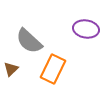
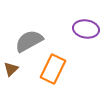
gray semicircle: rotated 108 degrees clockwise
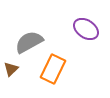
purple ellipse: rotated 25 degrees clockwise
gray semicircle: moved 1 px down
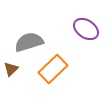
gray semicircle: rotated 12 degrees clockwise
orange rectangle: rotated 20 degrees clockwise
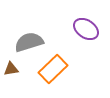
brown triangle: rotated 35 degrees clockwise
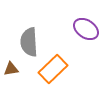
gray semicircle: rotated 76 degrees counterclockwise
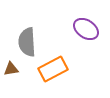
gray semicircle: moved 2 px left
orange rectangle: rotated 16 degrees clockwise
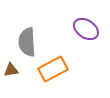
brown triangle: moved 1 px down
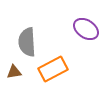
brown triangle: moved 3 px right, 2 px down
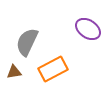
purple ellipse: moved 2 px right
gray semicircle: rotated 28 degrees clockwise
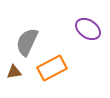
orange rectangle: moved 1 px left, 1 px up
